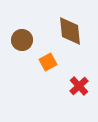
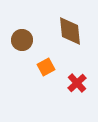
orange square: moved 2 px left, 5 px down
red cross: moved 2 px left, 3 px up
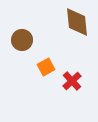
brown diamond: moved 7 px right, 9 px up
red cross: moved 5 px left, 2 px up
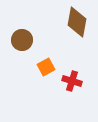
brown diamond: rotated 16 degrees clockwise
red cross: rotated 30 degrees counterclockwise
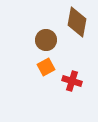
brown circle: moved 24 px right
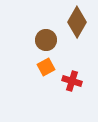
brown diamond: rotated 20 degrees clockwise
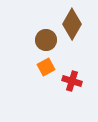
brown diamond: moved 5 px left, 2 px down
